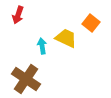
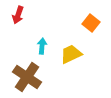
yellow trapezoid: moved 5 px right, 16 px down; rotated 50 degrees counterclockwise
cyan arrow: rotated 14 degrees clockwise
brown cross: moved 1 px right, 2 px up
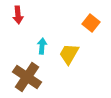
red arrow: rotated 24 degrees counterclockwise
yellow trapezoid: moved 2 px left; rotated 35 degrees counterclockwise
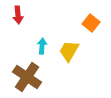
yellow trapezoid: moved 3 px up
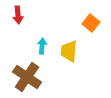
yellow trapezoid: rotated 25 degrees counterclockwise
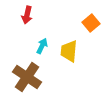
red arrow: moved 9 px right; rotated 18 degrees clockwise
orange square: rotated 12 degrees clockwise
cyan arrow: rotated 21 degrees clockwise
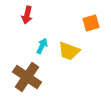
orange square: rotated 24 degrees clockwise
yellow trapezoid: rotated 75 degrees counterclockwise
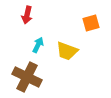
cyan arrow: moved 4 px left, 1 px up
yellow trapezoid: moved 2 px left
brown cross: rotated 8 degrees counterclockwise
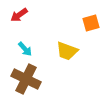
red arrow: moved 8 px left; rotated 42 degrees clockwise
cyan arrow: moved 13 px left, 4 px down; rotated 112 degrees clockwise
brown cross: moved 1 px left, 2 px down
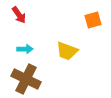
red arrow: rotated 90 degrees counterclockwise
orange square: moved 2 px right, 3 px up
cyan arrow: rotated 49 degrees counterclockwise
